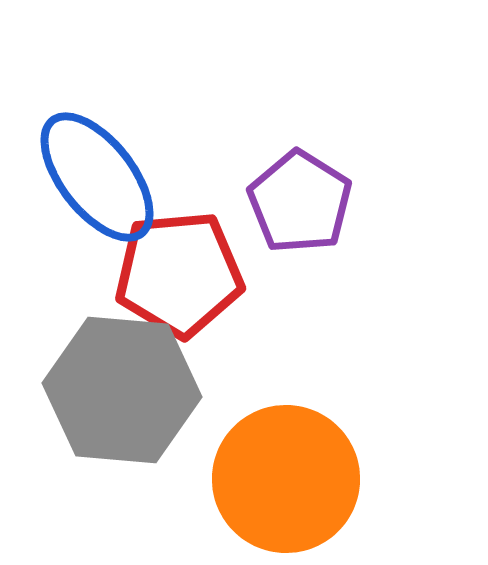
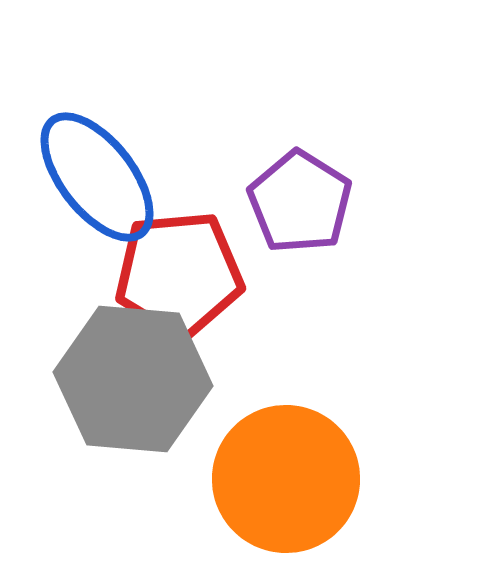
gray hexagon: moved 11 px right, 11 px up
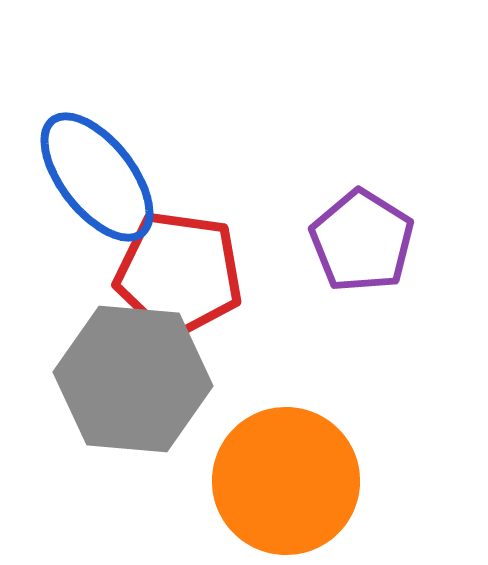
purple pentagon: moved 62 px right, 39 px down
red pentagon: rotated 13 degrees clockwise
orange circle: moved 2 px down
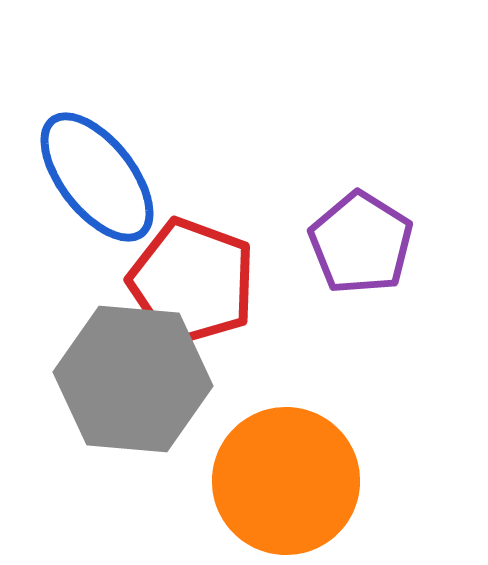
purple pentagon: moved 1 px left, 2 px down
red pentagon: moved 13 px right, 8 px down; rotated 12 degrees clockwise
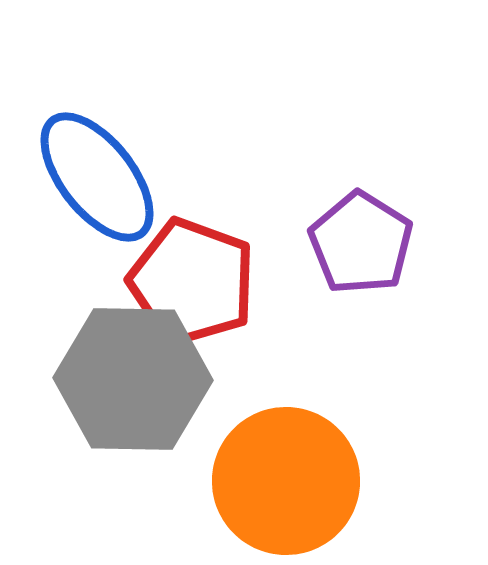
gray hexagon: rotated 4 degrees counterclockwise
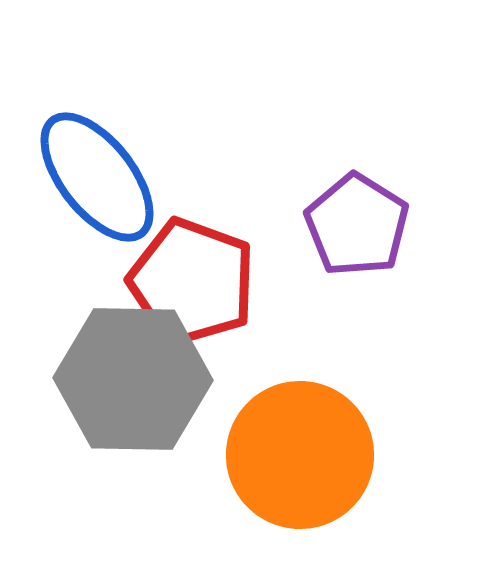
purple pentagon: moved 4 px left, 18 px up
orange circle: moved 14 px right, 26 px up
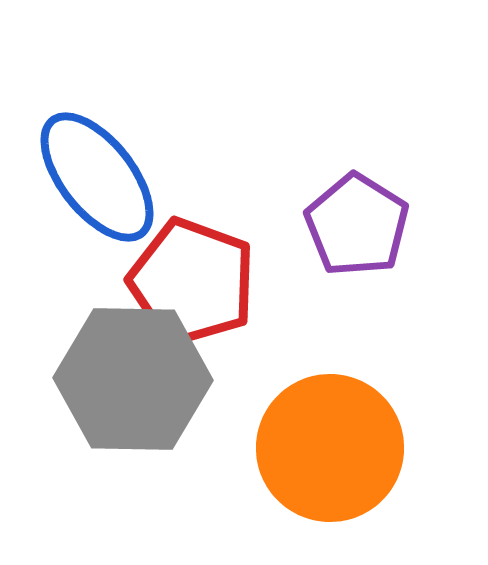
orange circle: moved 30 px right, 7 px up
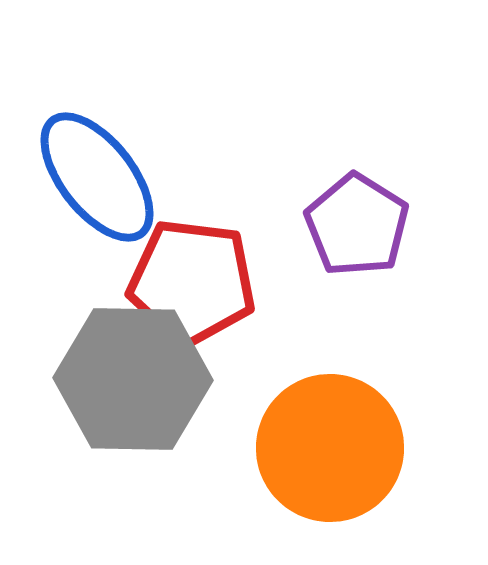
red pentagon: rotated 13 degrees counterclockwise
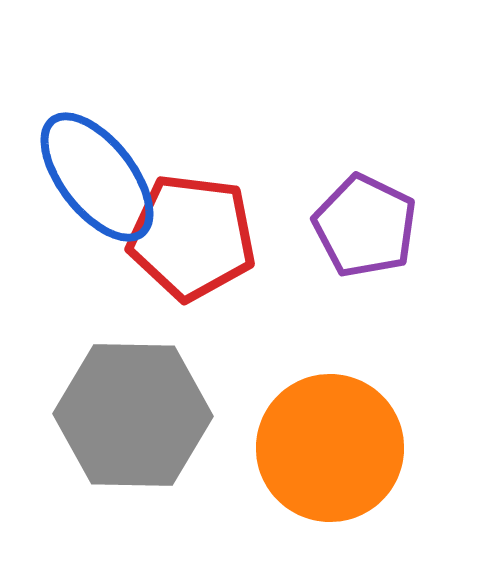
purple pentagon: moved 8 px right, 1 px down; rotated 6 degrees counterclockwise
red pentagon: moved 45 px up
gray hexagon: moved 36 px down
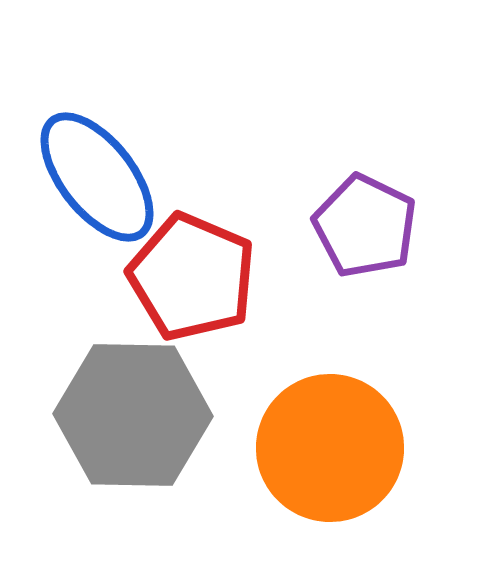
red pentagon: moved 40 px down; rotated 16 degrees clockwise
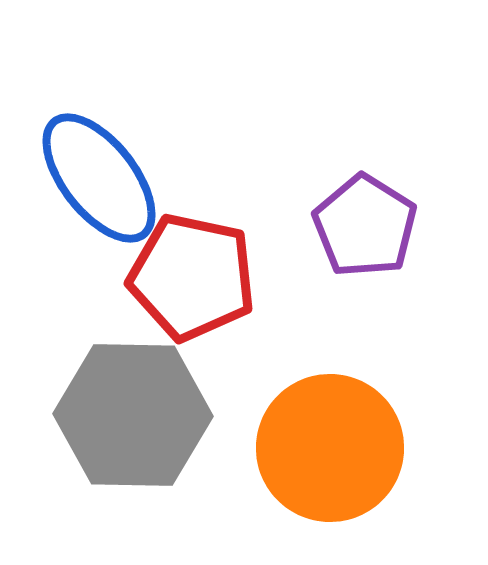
blue ellipse: moved 2 px right, 1 px down
purple pentagon: rotated 6 degrees clockwise
red pentagon: rotated 11 degrees counterclockwise
